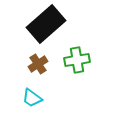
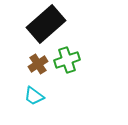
green cross: moved 10 px left; rotated 10 degrees counterclockwise
cyan trapezoid: moved 2 px right, 2 px up
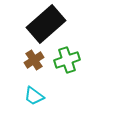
brown cross: moved 4 px left, 4 px up
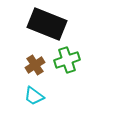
black rectangle: moved 1 px right; rotated 63 degrees clockwise
brown cross: moved 1 px right, 5 px down
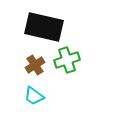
black rectangle: moved 3 px left, 3 px down; rotated 9 degrees counterclockwise
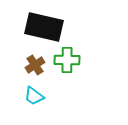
green cross: rotated 20 degrees clockwise
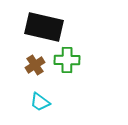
cyan trapezoid: moved 6 px right, 6 px down
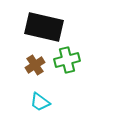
green cross: rotated 15 degrees counterclockwise
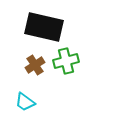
green cross: moved 1 px left, 1 px down
cyan trapezoid: moved 15 px left
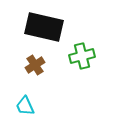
green cross: moved 16 px right, 5 px up
cyan trapezoid: moved 4 px down; rotated 30 degrees clockwise
